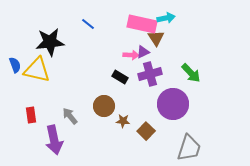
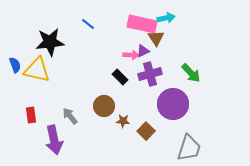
purple triangle: moved 1 px up
black rectangle: rotated 14 degrees clockwise
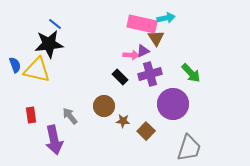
blue line: moved 33 px left
black star: moved 1 px left, 2 px down
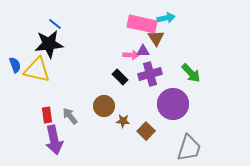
purple triangle: rotated 24 degrees clockwise
red rectangle: moved 16 px right
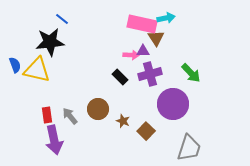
blue line: moved 7 px right, 5 px up
black star: moved 1 px right, 2 px up
brown circle: moved 6 px left, 3 px down
brown star: rotated 16 degrees clockwise
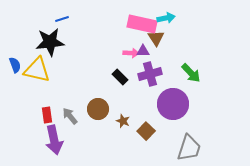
blue line: rotated 56 degrees counterclockwise
pink arrow: moved 2 px up
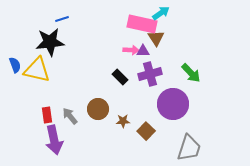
cyan arrow: moved 5 px left, 5 px up; rotated 24 degrees counterclockwise
pink arrow: moved 3 px up
brown star: rotated 24 degrees counterclockwise
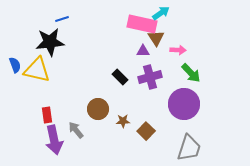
pink arrow: moved 47 px right
purple cross: moved 3 px down
purple circle: moved 11 px right
gray arrow: moved 6 px right, 14 px down
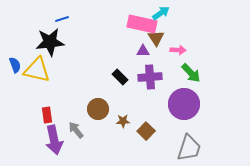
purple cross: rotated 10 degrees clockwise
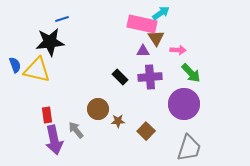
brown star: moved 5 px left
